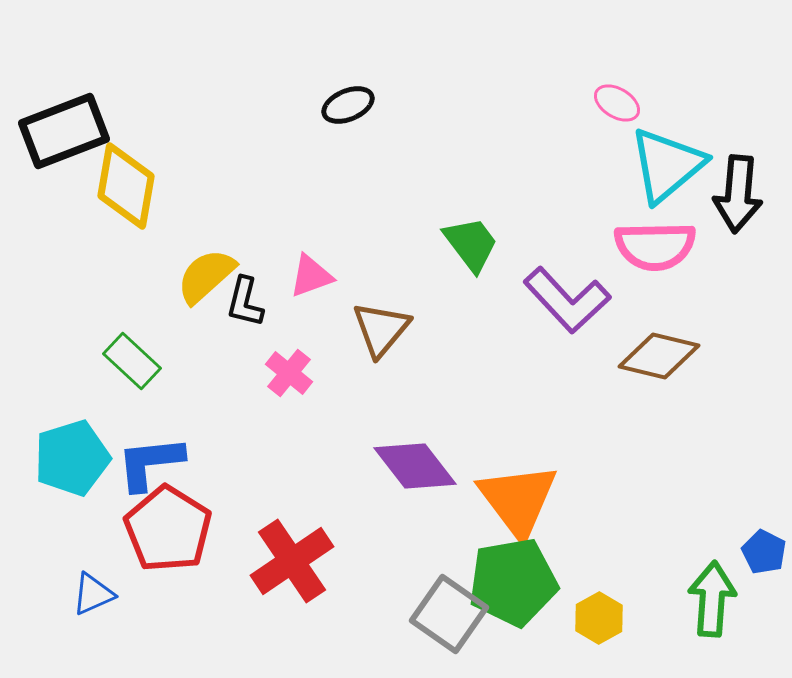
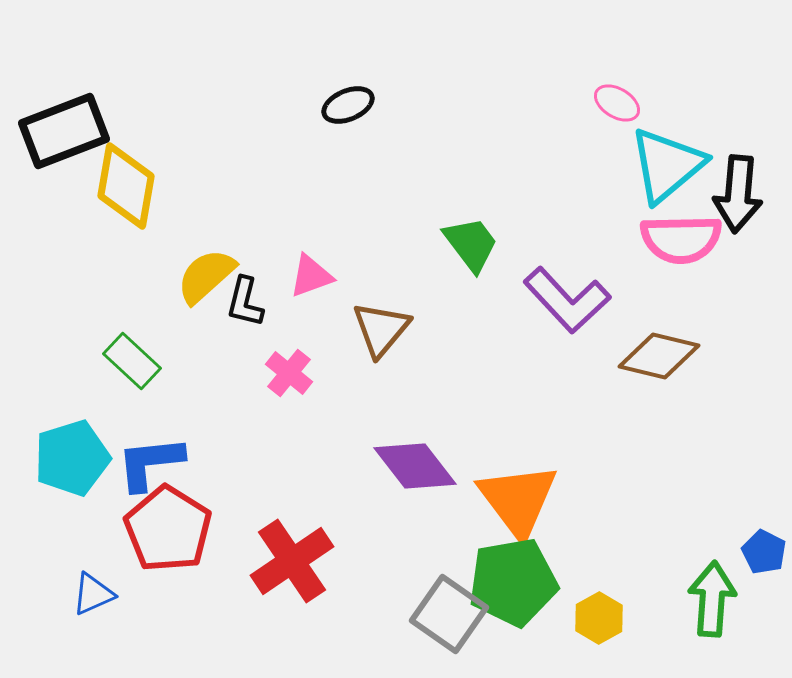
pink semicircle: moved 26 px right, 7 px up
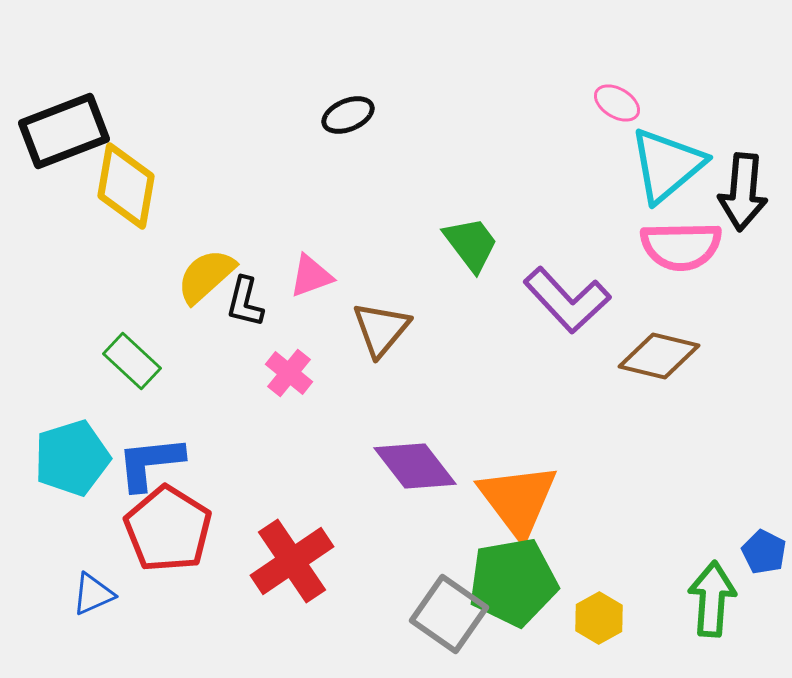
black ellipse: moved 10 px down
black arrow: moved 5 px right, 2 px up
pink semicircle: moved 7 px down
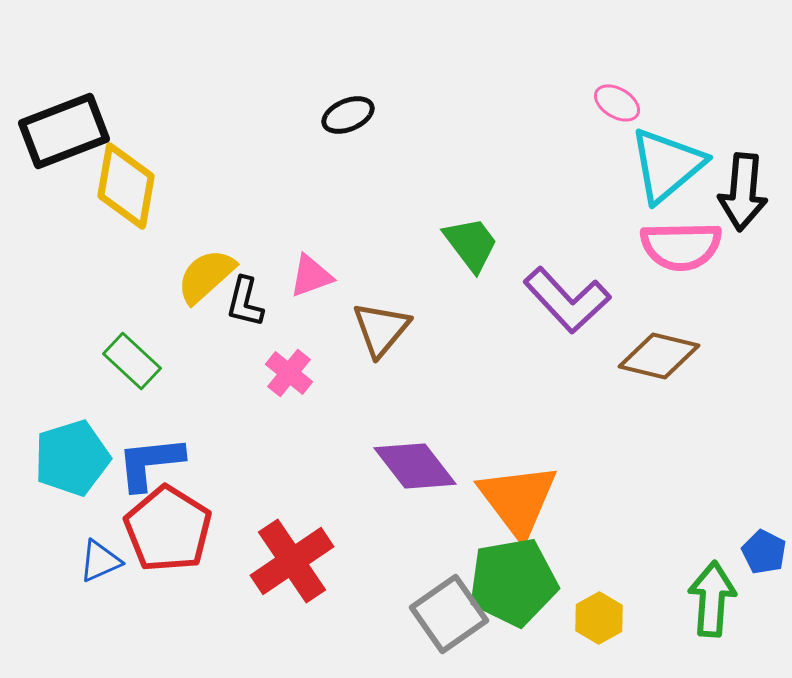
blue triangle: moved 7 px right, 33 px up
gray square: rotated 20 degrees clockwise
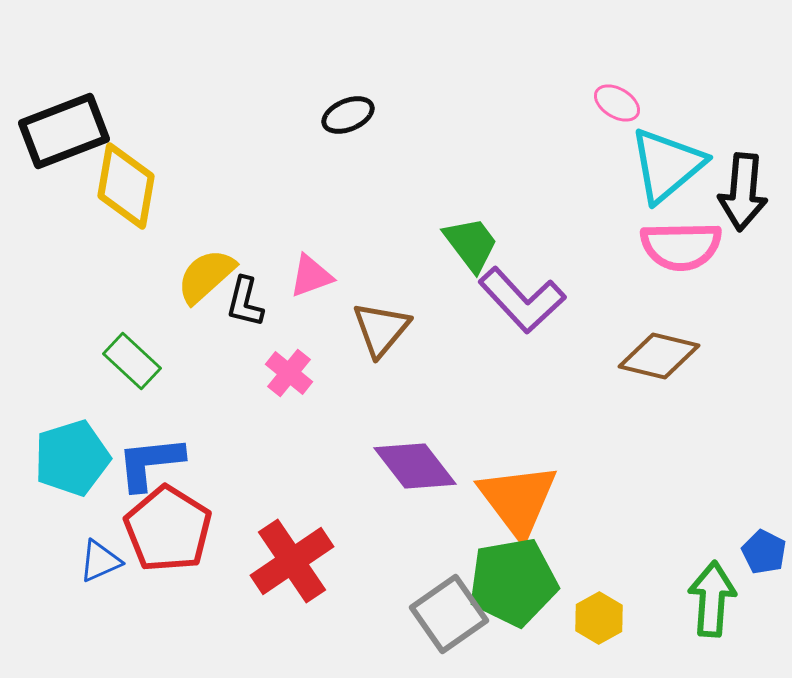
purple L-shape: moved 45 px left
